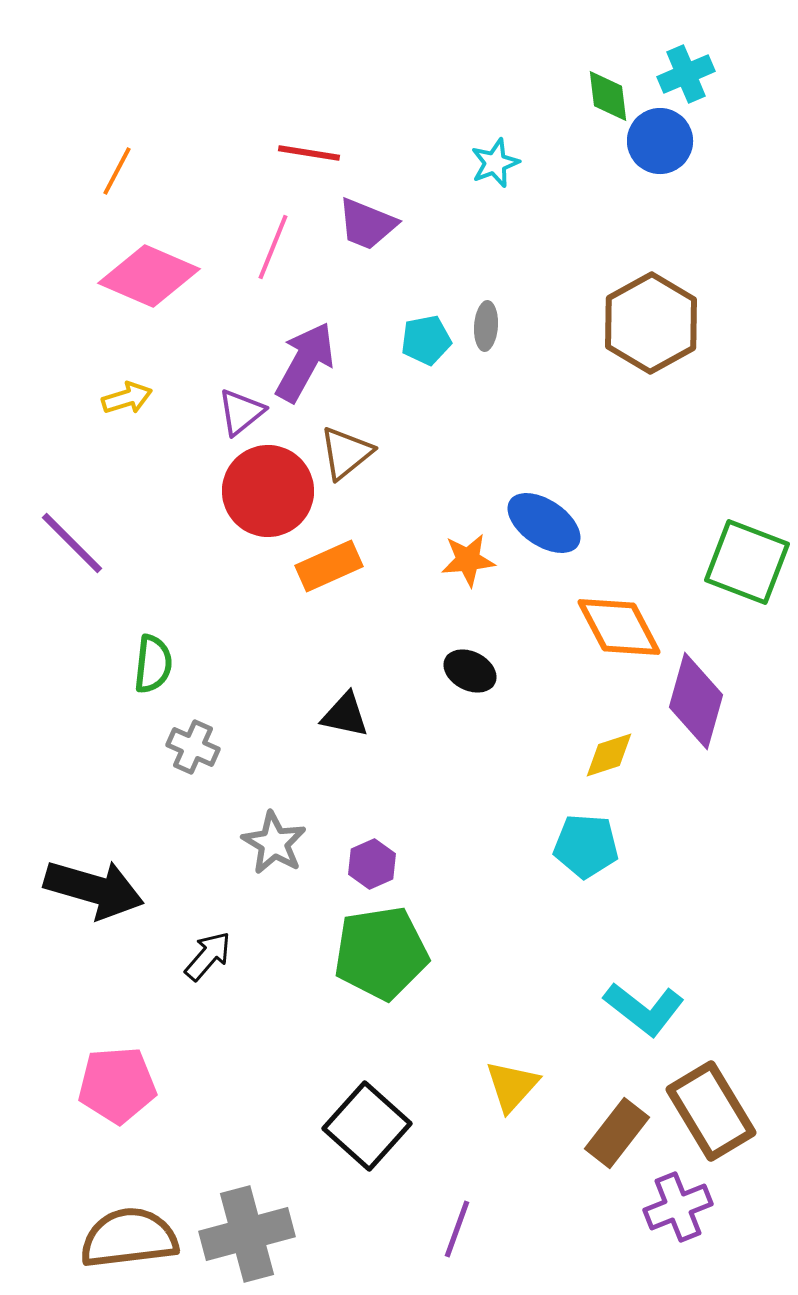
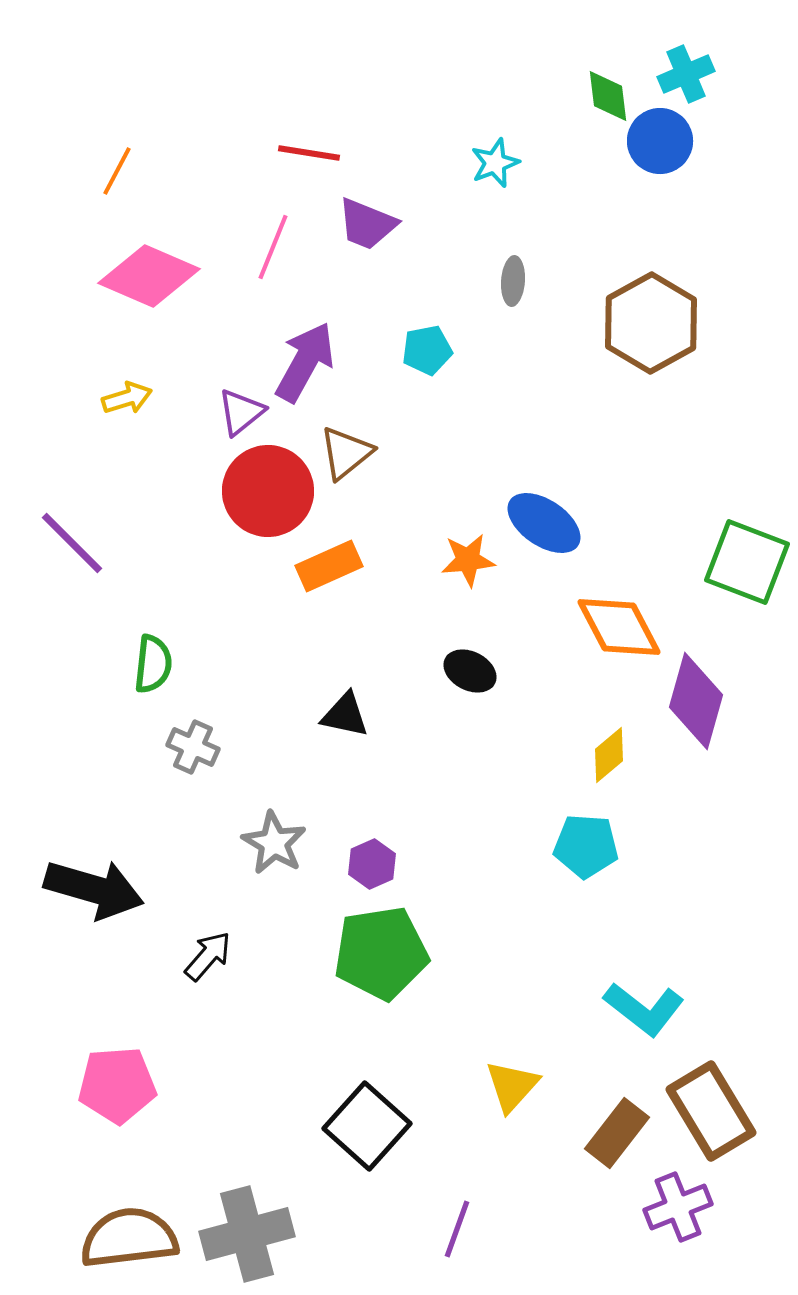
gray ellipse at (486, 326): moved 27 px right, 45 px up
cyan pentagon at (426, 340): moved 1 px right, 10 px down
yellow diamond at (609, 755): rotated 22 degrees counterclockwise
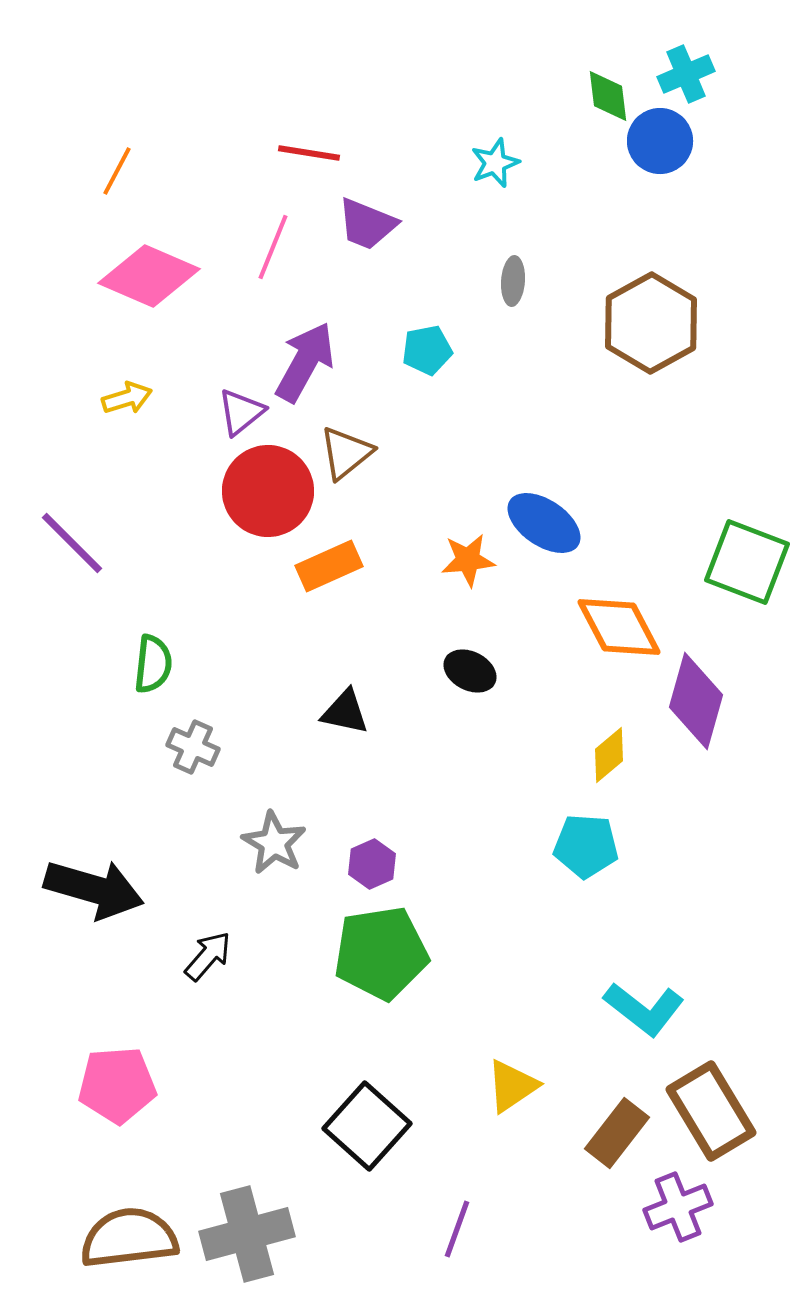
black triangle at (345, 715): moved 3 px up
yellow triangle at (512, 1086): rotated 14 degrees clockwise
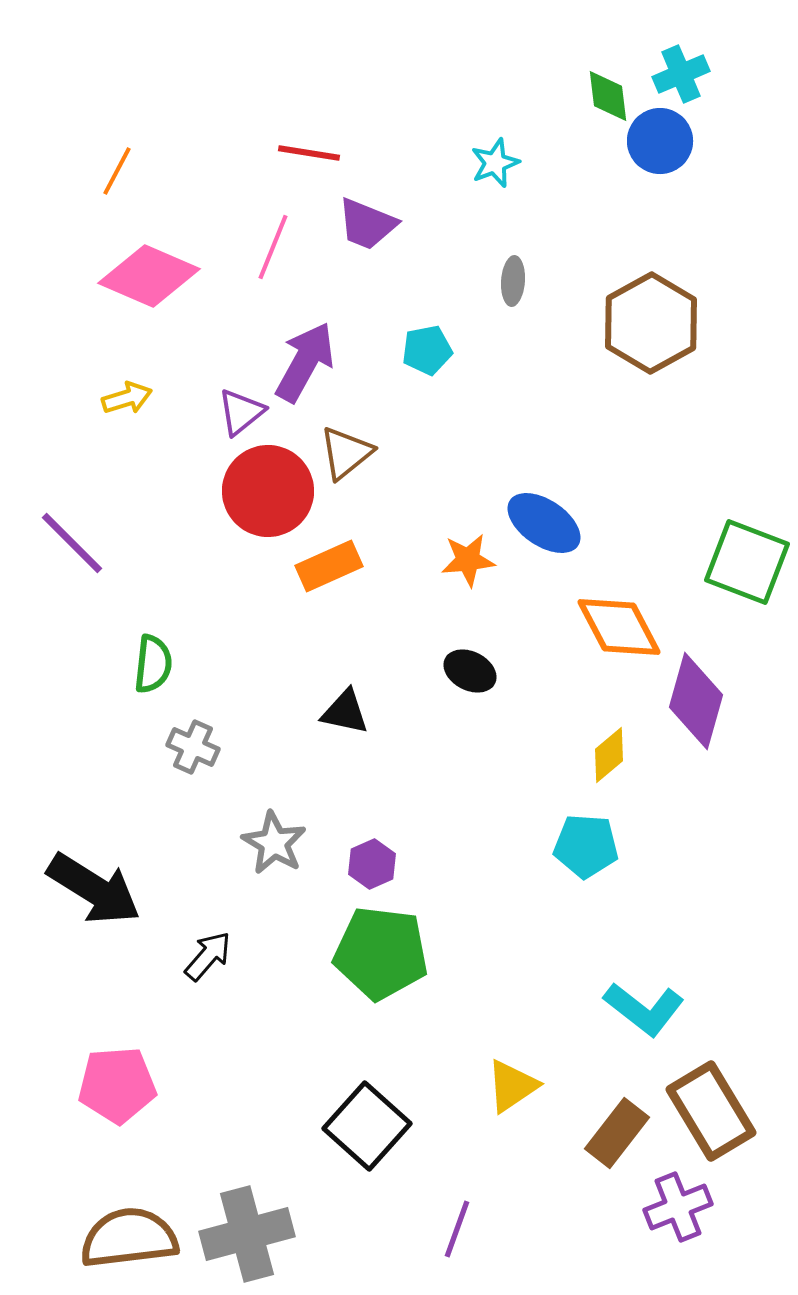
cyan cross at (686, 74): moved 5 px left
black arrow at (94, 889): rotated 16 degrees clockwise
green pentagon at (381, 953): rotated 16 degrees clockwise
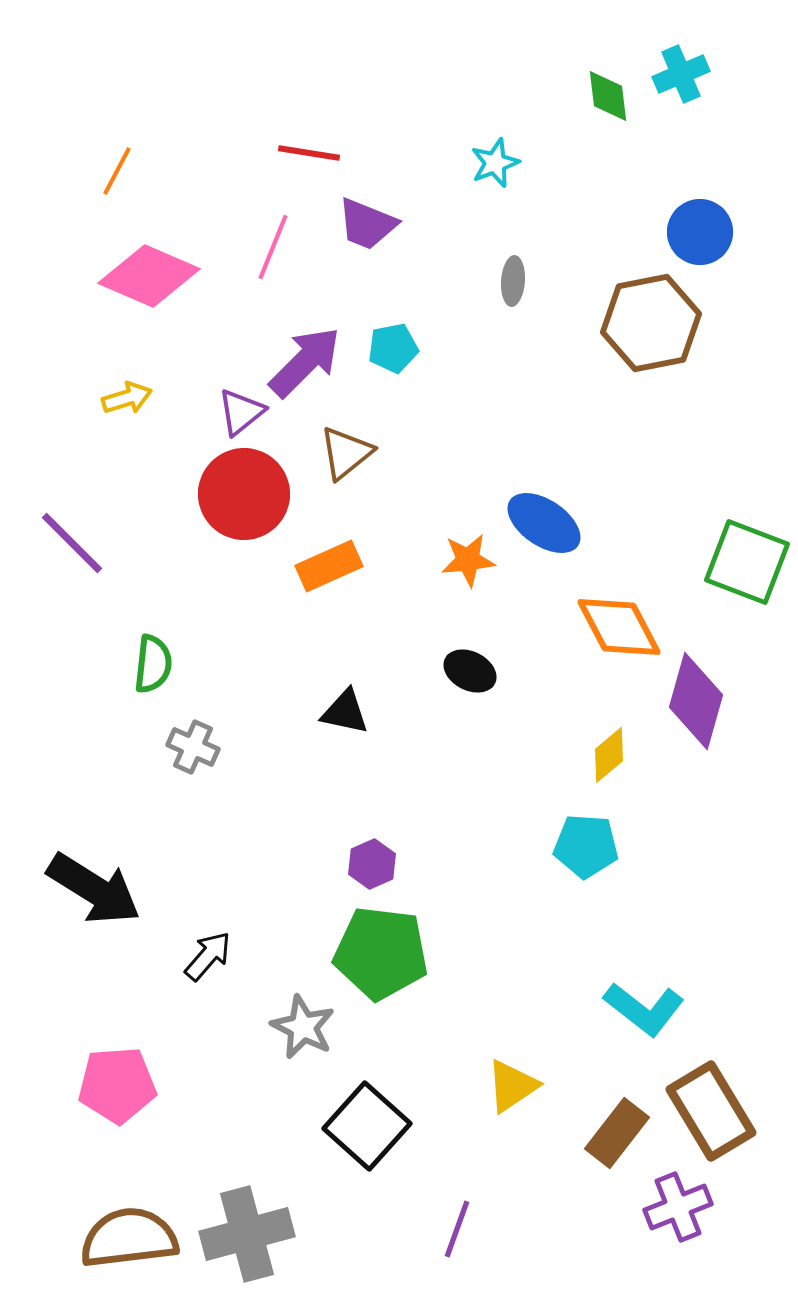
blue circle at (660, 141): moved 40 px right, 91 px down
brown hexagon at (651, 323): rotated 18 degrees clockwise
cyan pentagon at (427, 350): moved 34 px left, 2 px up
purple arrow at (305, 362): rotated 16 degrees clockwise
red circle at (268, 491): moved 24 px left, 3 px down
gray star at (274, 843): moved 29 px right, 184 px down; rotated 4 degrees counterclockwise
